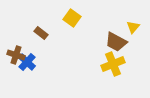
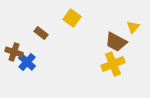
brown cross: moved 2 px left, 3 px up
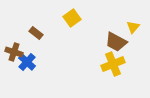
yellow square: rotated 18 degrees clockwise
brown rectangle: moved 5 px left
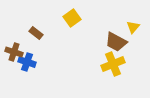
blue cross: rotated 24 degrees counterclockwise
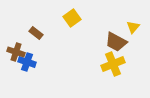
brown cross: moved 2 px right
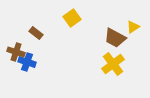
yellow triangle: rotated 16 degrees clockwise
brown trapezoid: moved 1 px left, 4 px up
yellow cross: rotated 15 degrees counterclockwise
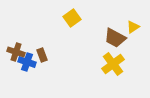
brown rectangle: moved 6 px right, 22 px down; rotated 32 degrees clockwise
